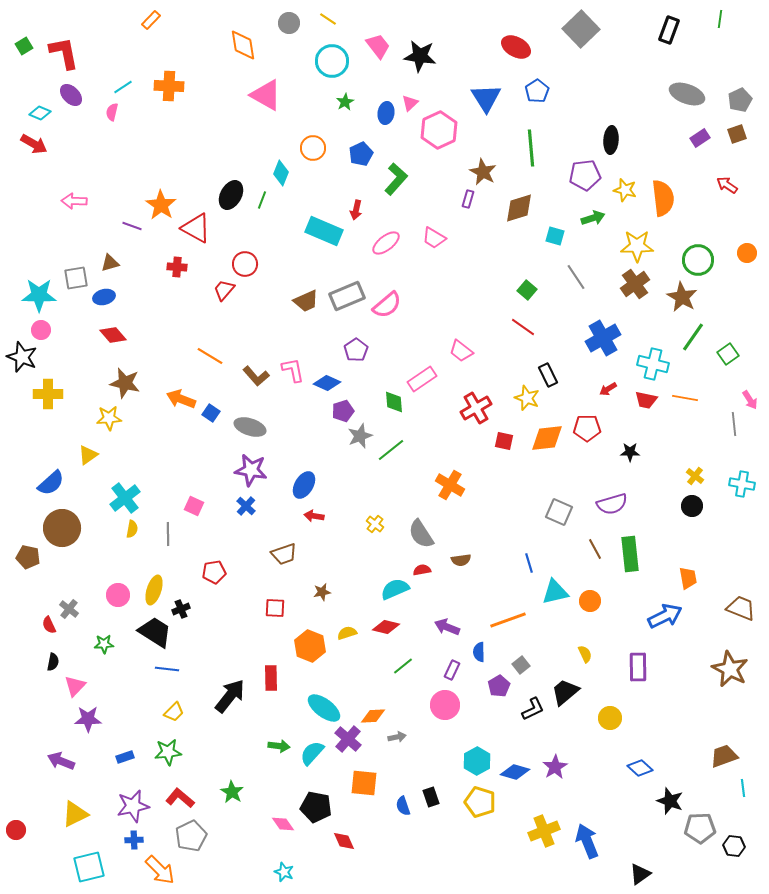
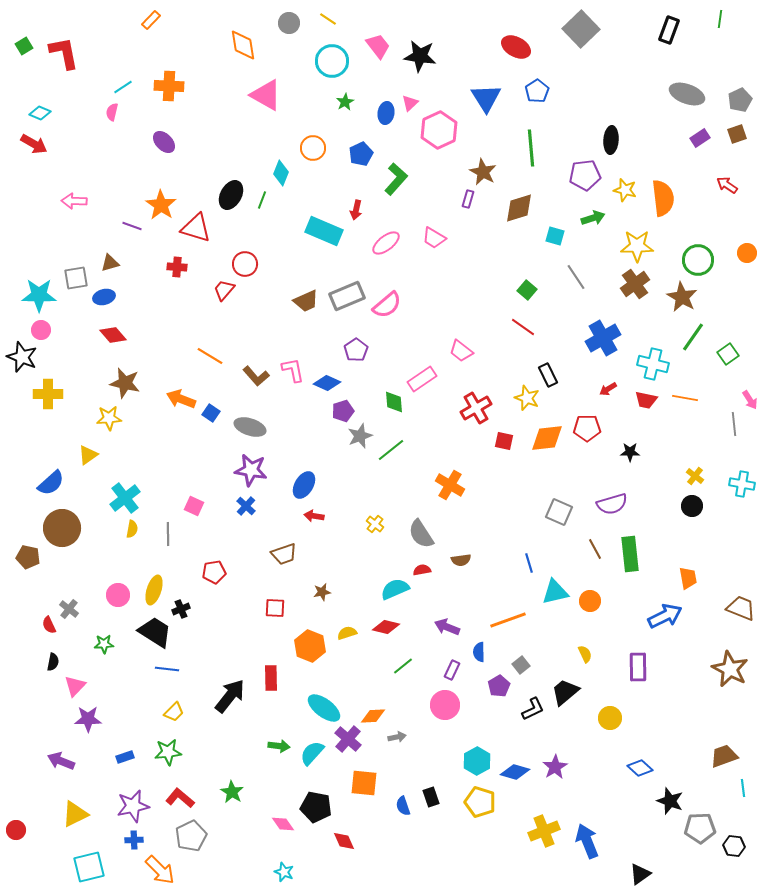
purple ellipse at (71, 95): moved 93 px right, 47 px down
red triangle at (196, 228): rotated 12 degrees counterclockwise
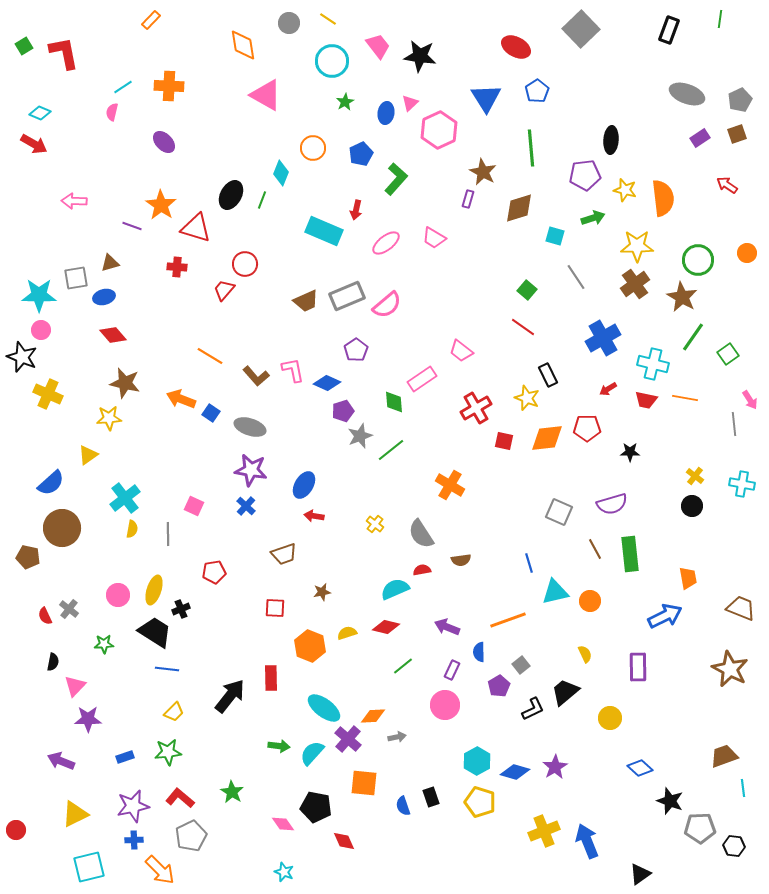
yellow cross at (48, 394): rotated 24 degrees clockwise
red semicircle at (49, 625): moved 4 px left, 9 px up
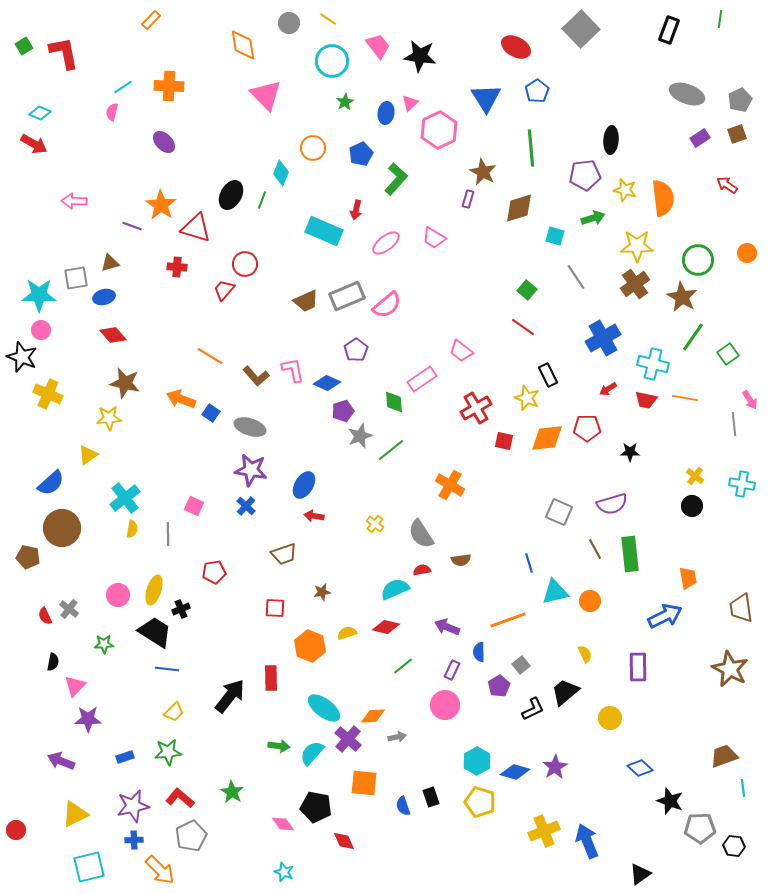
pink triangle at (266, 95): rotated 16 degrees clockwise
brown trapezoid at (741, 608): rotated 120 degrees counterclockwise
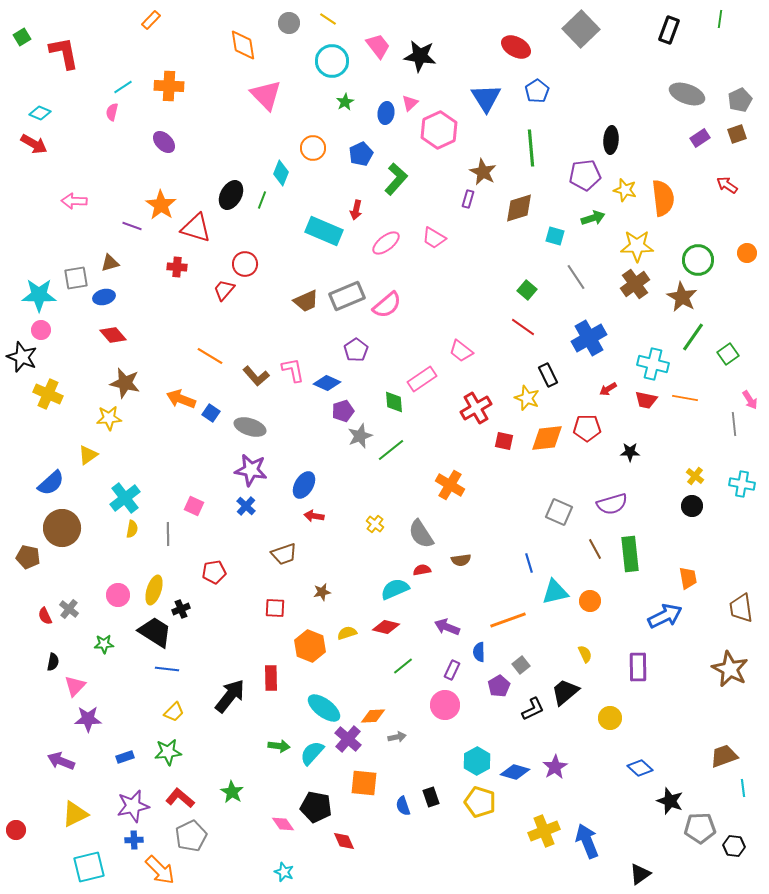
green square at (24, 46): moved 2 px left, 9 px up
blue cross at (603, 338): moved 14 px left
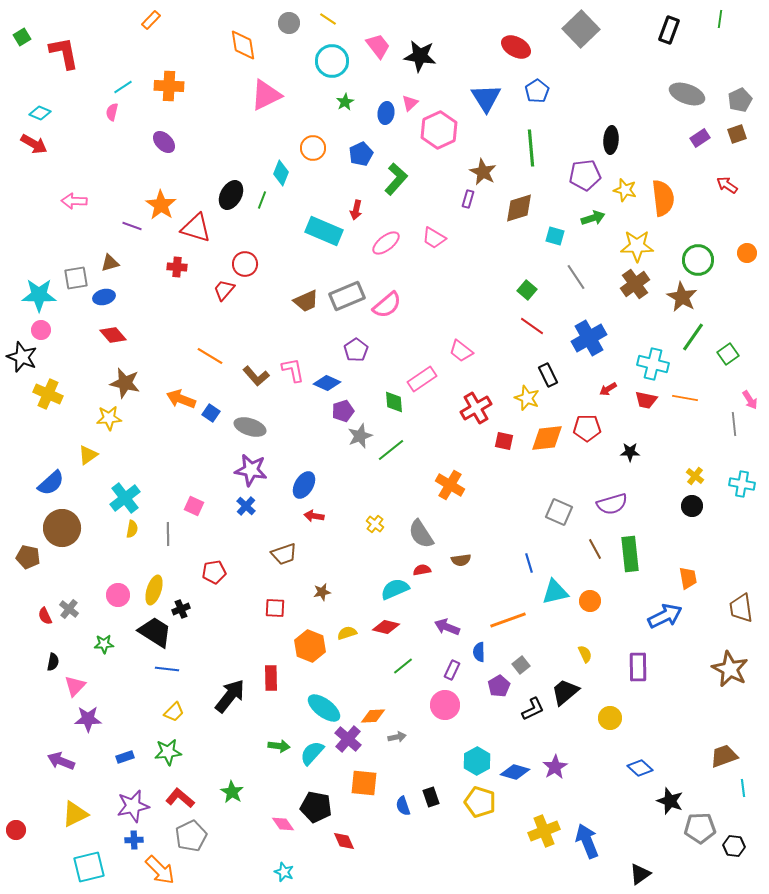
pink triangle at (266, 95): rotated 48 degrees clockwise
red line at (523, 327): moved 9 px right, 1 px up
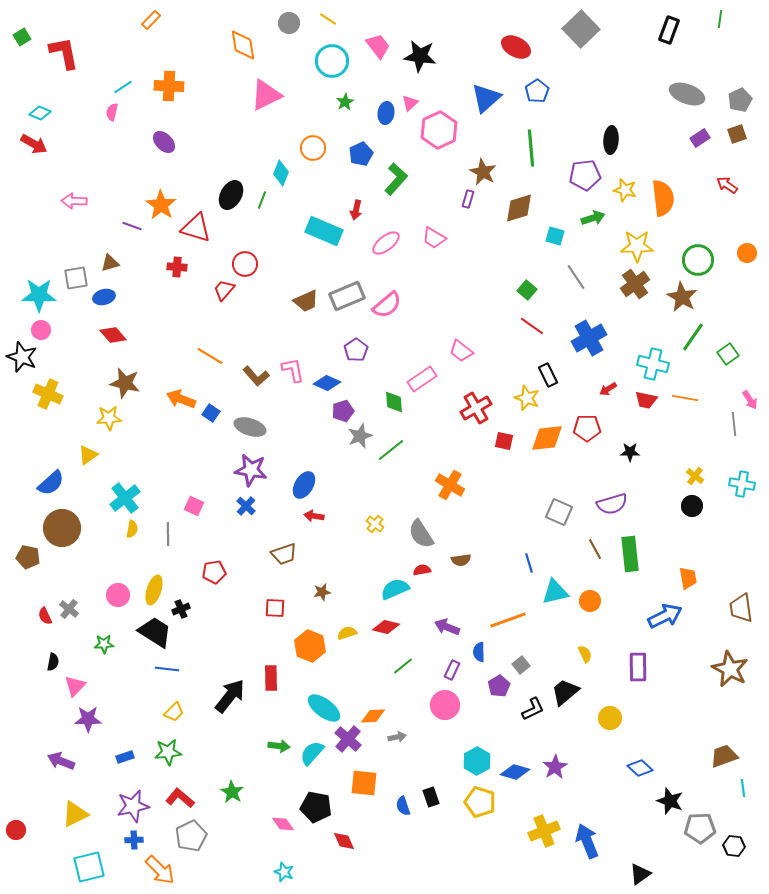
blue triangle at (486, 98): rotated 20 degrees clockwise
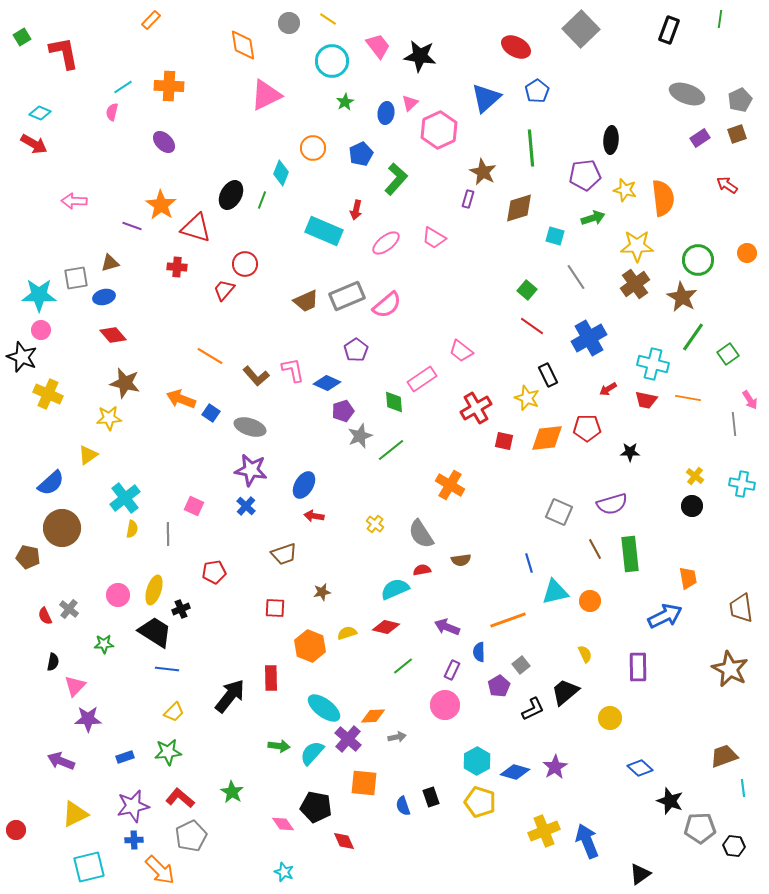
orange line at (685, 398): moved 3 px right
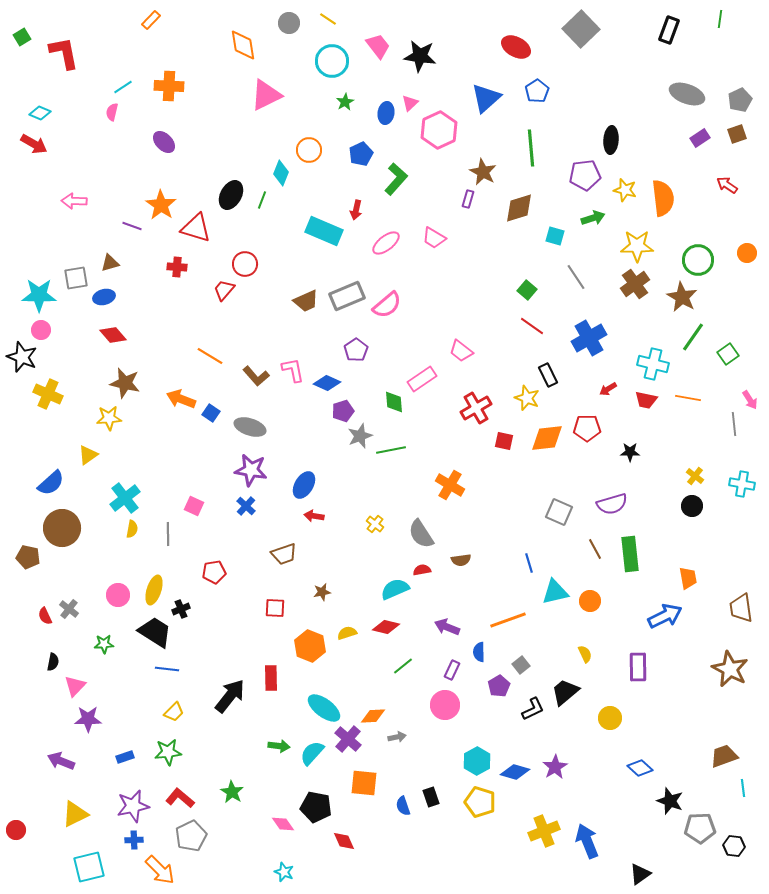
orange circle at (313, 148): moved 4 px left, 2 px down
green line at (391, 450): rotated 28 degrees clockwise
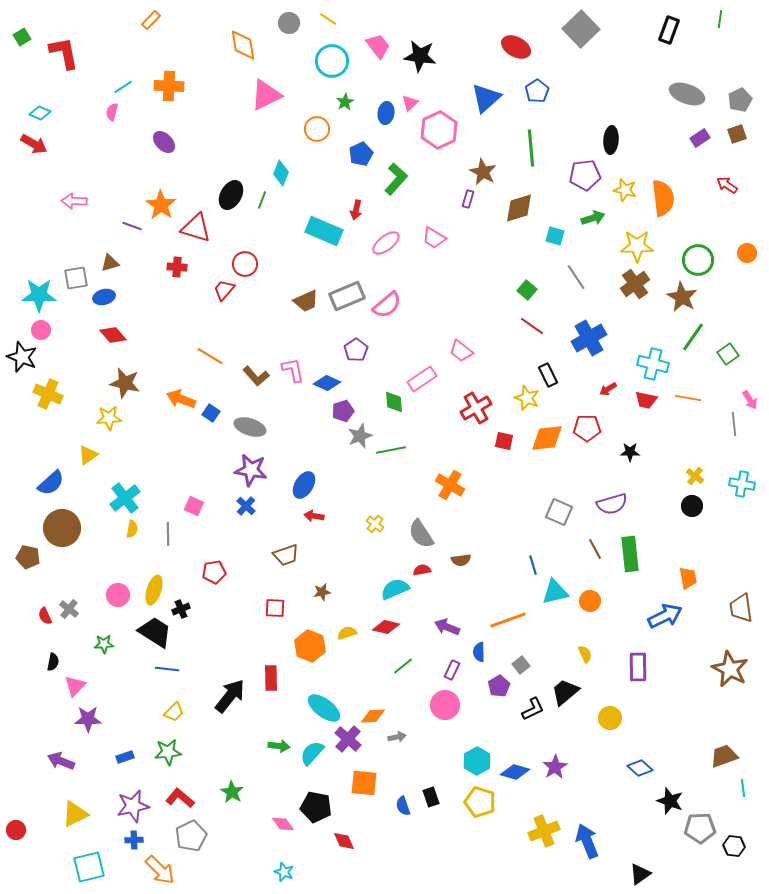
orange circle at (309, 150): moved 8 px right, 21 px up
brown trapezoid at (284, 554): moved 2 px right, 1 px down
blue line at (529, 563): moved 4 px right, 2 px down
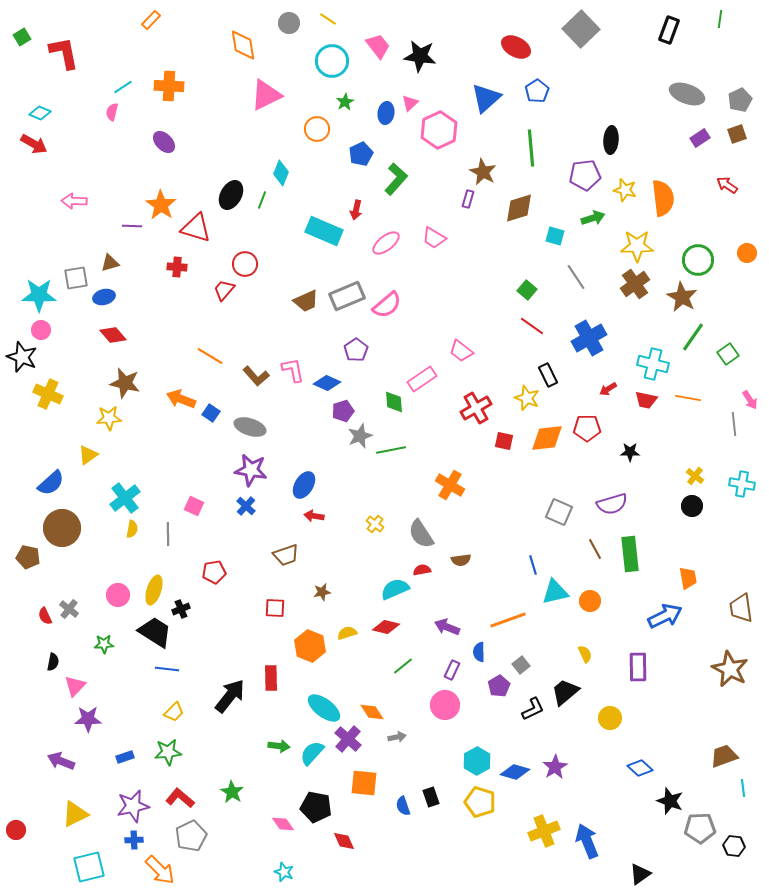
purple line at (132, 226): rotated 18 degrees counterclockwise
orange diamond at (373, 716): moved 1 px left, 4 px up; rotated 60 degrees clockwise
